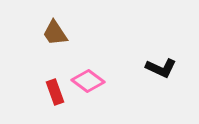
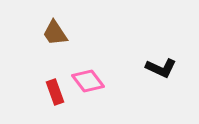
pink diamond: rotated 16 degrees clockwise
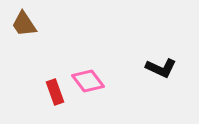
brown trapezoid: moved 31 px left, 9 px up
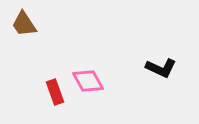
pink diamond: rotated 8 degrees clockwise
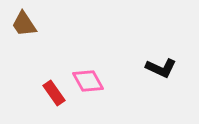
red rectangle: moved 1 px left, 1 px down; rotated 15 degrees counterclockwise
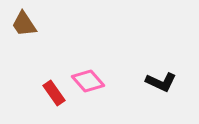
black L-shape: moved 14 px down
pink diamond: rotated 12 degrees counterclockwise
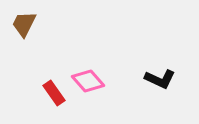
brown trapezoid: rotated 60 degrees clockwise
black L-shape: moved 1 px left, 3 px up
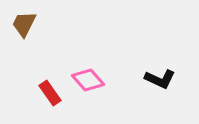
pink diamond: moved 1 px up
red rectangle: moved 4 px left
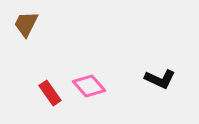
brown trapezoid: moved 2 px right
pink diamond: moved 1 px right, 6 px down
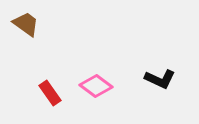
brown trapezoid: rotated 100 degrees clockwise
pink diamond: moved 7 px right; rotated 12 degrees counterclockwise
